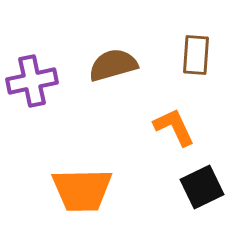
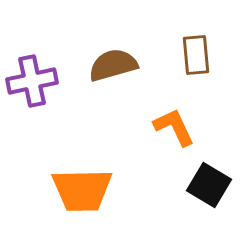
brown rectangle: rotated 9 degrees counterclockwise
black square: moved 7 px right, 2 px up; rotated 33 degrees counterclockwise
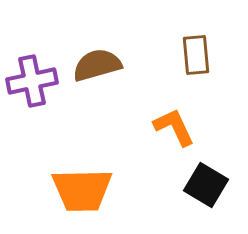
brown semicircle: moved 16 px left
black square: moved 3 px left
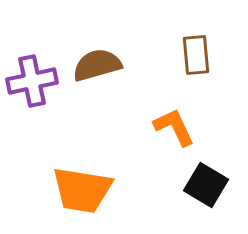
orange trapezoid: rotated 10 degrees clockwise
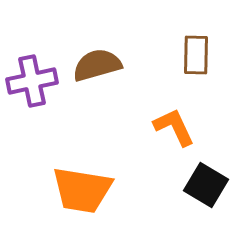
brown rectangle: rotated 6 degrees clockwise
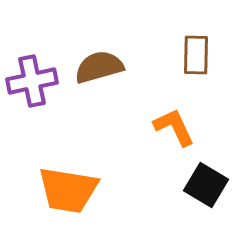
brown semicircle: moved 2 px right, 2 px down
orange trapezoid: moved 14 px left
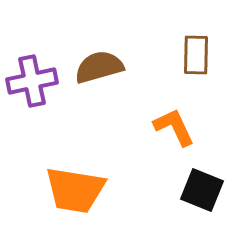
black square: moved 4 px left, 5 px down; rotated 9 degrees counterclockwise
orange trapezoid: moved 7 px right
